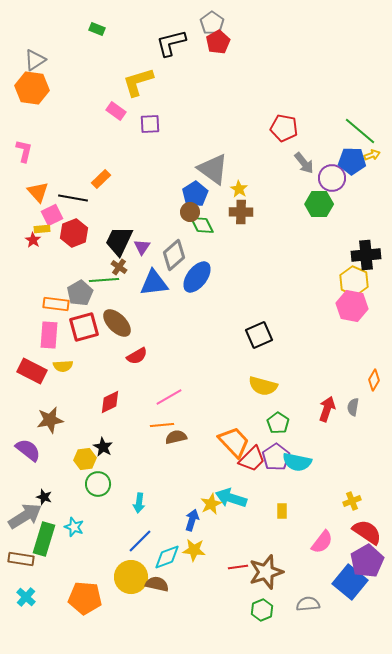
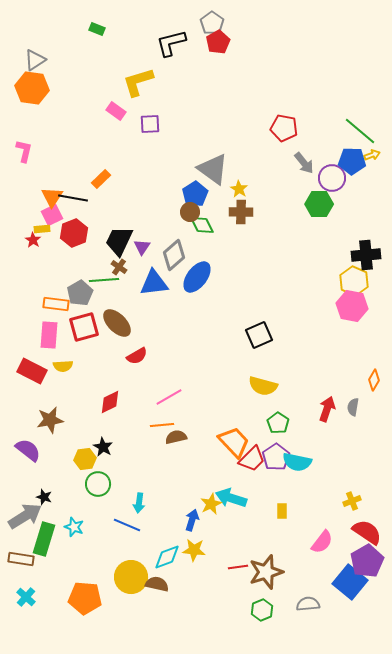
orange triangle at (38, 192): moved 14 px right, 5 px down; rotated 15 degrees clockwise
blue line at (140, 541): moved 13 px left, 16 px up; rotated 68 degrees clockwise
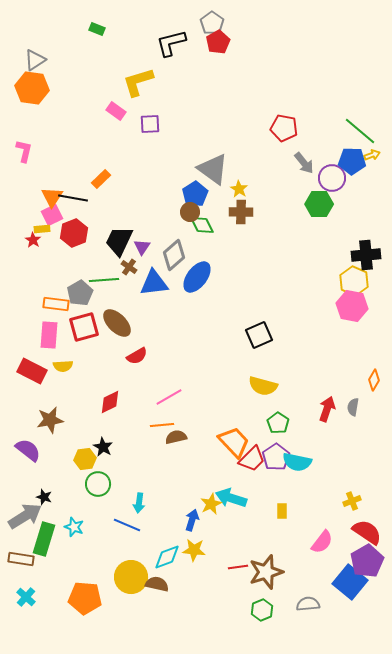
brown cross at (119, 267): moved 10 px right
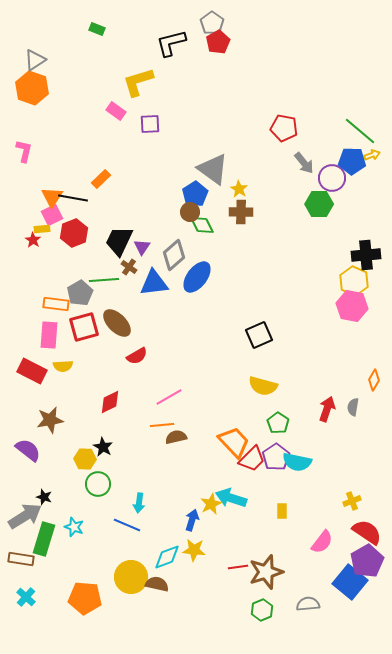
orange hexagon at (32, 88): rotated 12 degrees clockwise
yellow hexagon at (85, 459): rotated 10 degrees clockwise
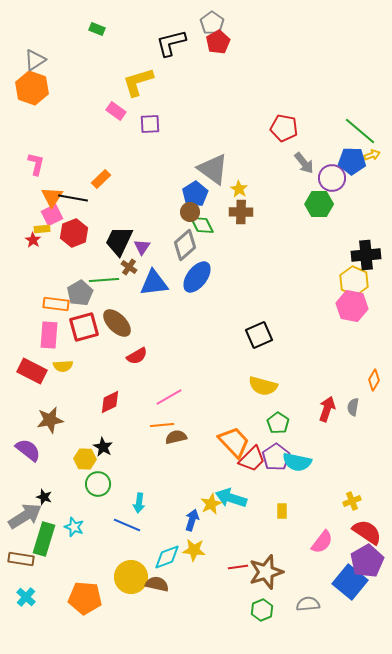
pink L-shape at (24, 151): moved 12 px right, 13 px down
gray diamond at (174, 255): moved 11 px right, 10 px up
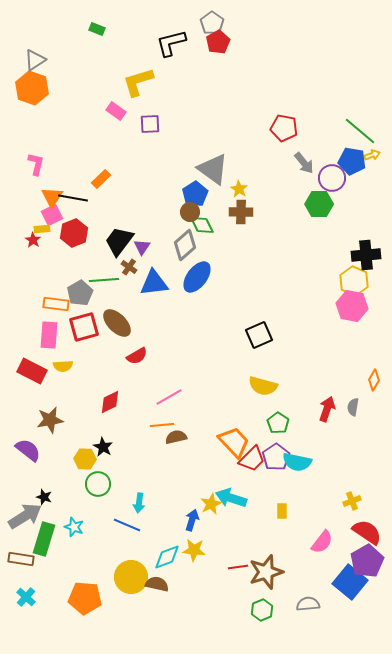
blue pentagon at (352, 161): rotated 8 degrees clockwise
black trapezoid at (119, 241): rotated 12 degrees clockwise
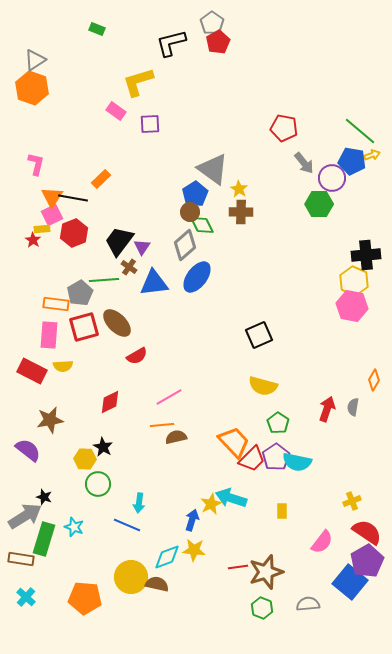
green hexagon at (262, 610): moved 2 px up; rotated 15 degrees counterclockwise
